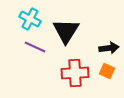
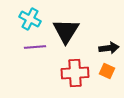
purple line: rotated 30 degrees counterclockwise
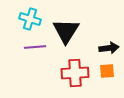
cyan cross: rotated 10 degrees counterclockwise
orange square: rotated 28 degrees counterclockwise
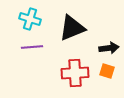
black triangle: moved 6 px right, 3 px up; rotated 36 degrees clockwise
purple line: moved 3 px left
orange square: rotated 21 degrees clockwise
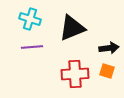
red cross: moved 1 px down
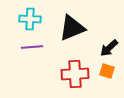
cyan cross: rotated 15 degrees counterclockwise
black arrow: rotated 144 degrees clockwise
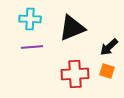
black arrow: moved 1 px up
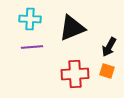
black arrow: rotated 18 degrees counterclockwise
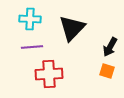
black triangle: rotated 24 degrees counterclockwise
black arrow: moved 1 px right
red cross: moved 26 px left
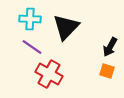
black triangle: moved 6 px left, 1 px up
purple line: rotated 40 degrees clockwise
red cross: rotated 32 degrees clockwise
